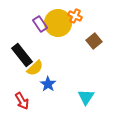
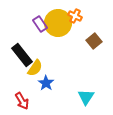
yellow semicircle: rotated 12 degrees counterclockwise
blue star: moved 2 px left, 1 px up
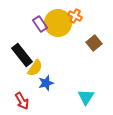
brown square: moved 2 px down
blue star: rotated 21 degrees clockwise
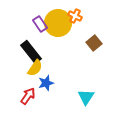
black rectangle: moved 9 px right, 3 px up
red arrow: moved 6 px right, 5 px up; rotated 114 degrees counterclockwise
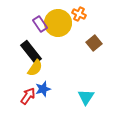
orange cross: moved 4 px right, 2 px up
blue star: moved 3 px left, 6 px down
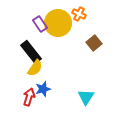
red arrow: moved 1 px right, 1 px down; rotated 18 degrees counterclockwise
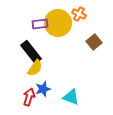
purple rectangle: rotated 63 degrees counterclockwise
brown square: moved 1 px up
cyan triangle: moved 15 px left; rotated 42 degrees counterclockwise
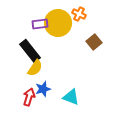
black rectangle: moved 1 px left, 1 px up
